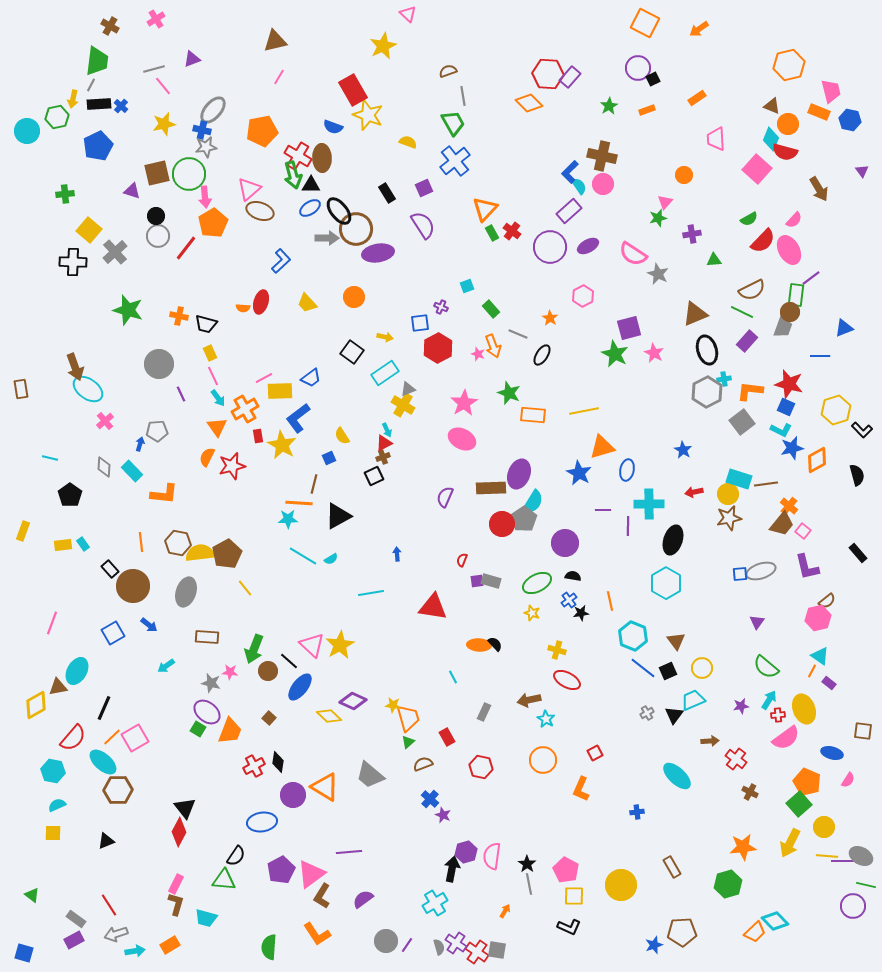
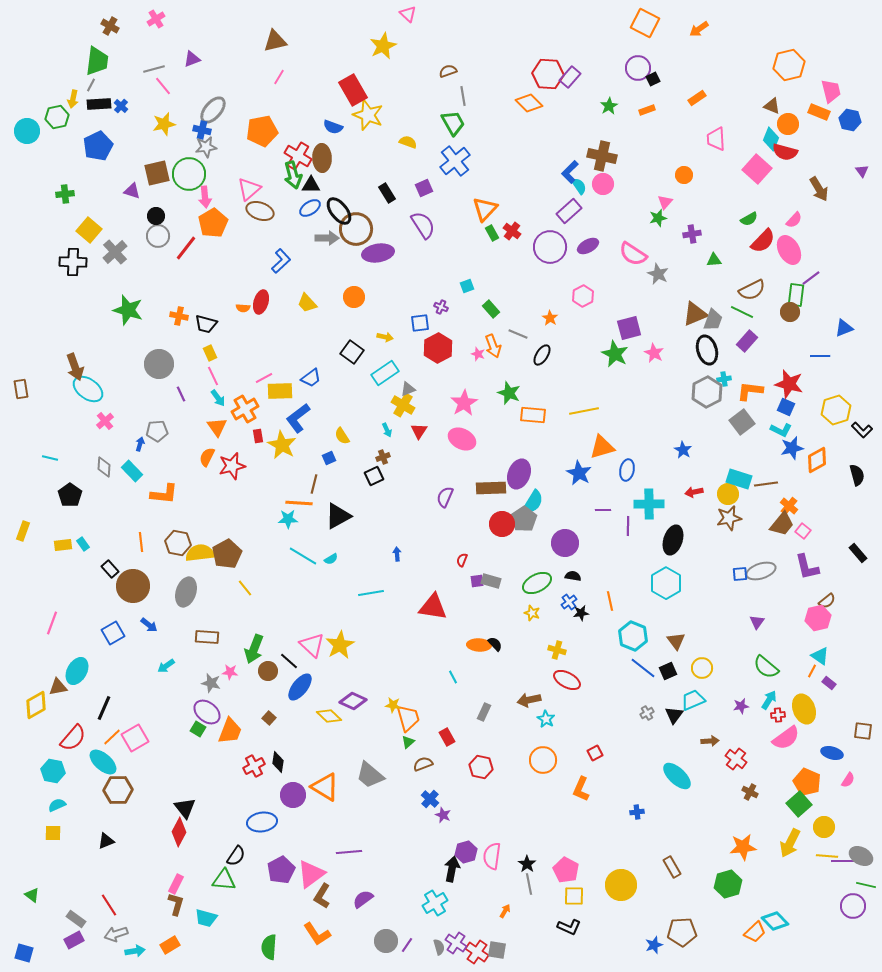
gray trapezoid at (783, 327): moved 70 px left, 7 px up
red triangle at (384, 443): moved 35 px right, 12 px up; rotated 30 degrees counterclockwise
blue cross at (569, 600): moved 2 px down
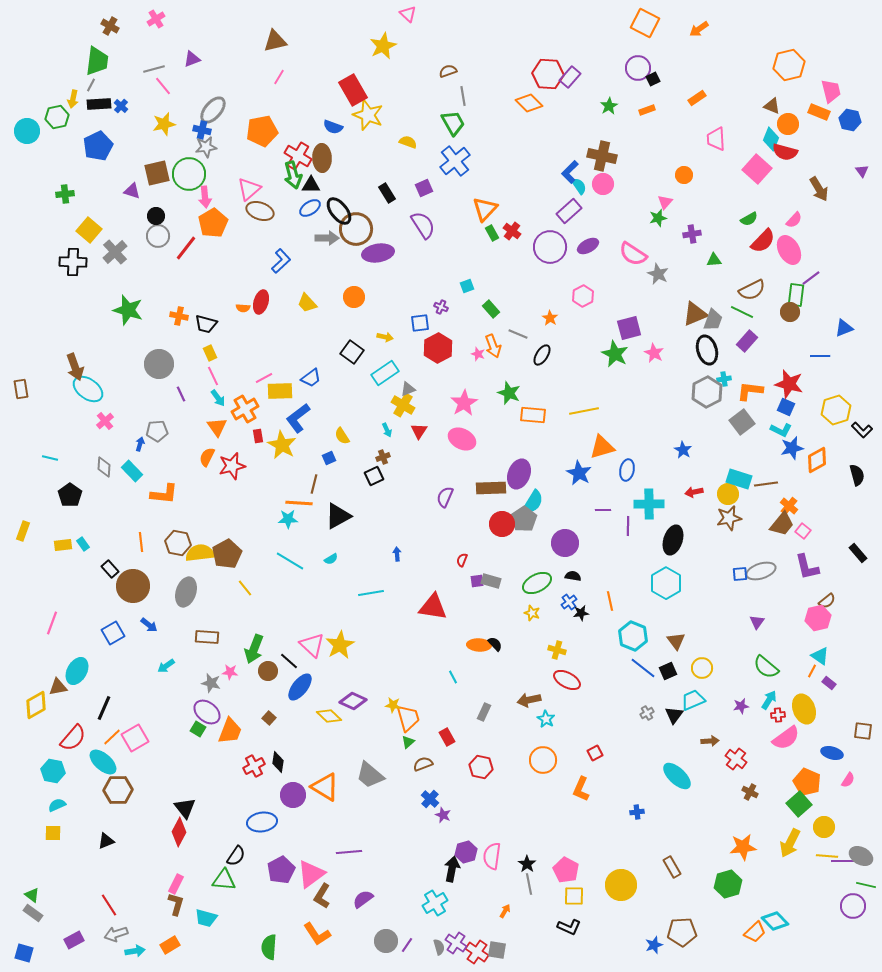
cyan line at (303, 556): moved 13 px left, 5 px down
gray rectangle at (76, 919): moved 43 px left, 6 px up
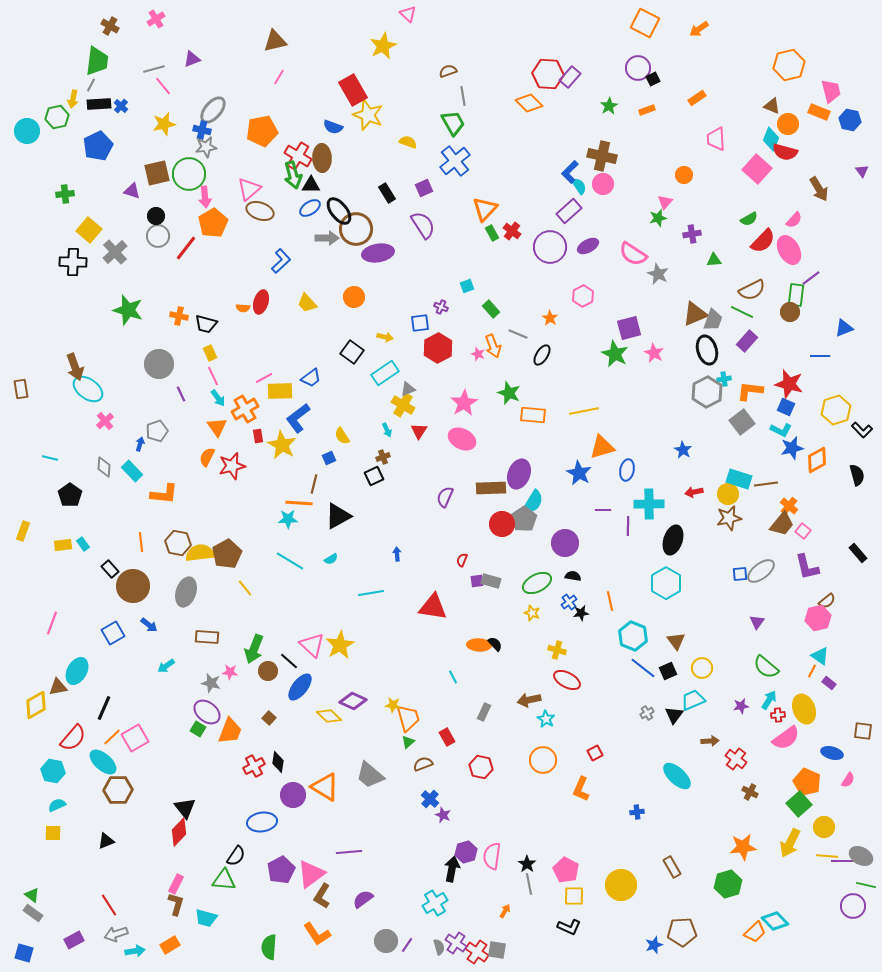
gray pentagon at (157, 431): rotated 15 degrees counterclockwise
gray ellipse at (761, 571): rotated 20 degrees counterclockwise
red diamond at (179, 832): rotated 16 degrees clockwise
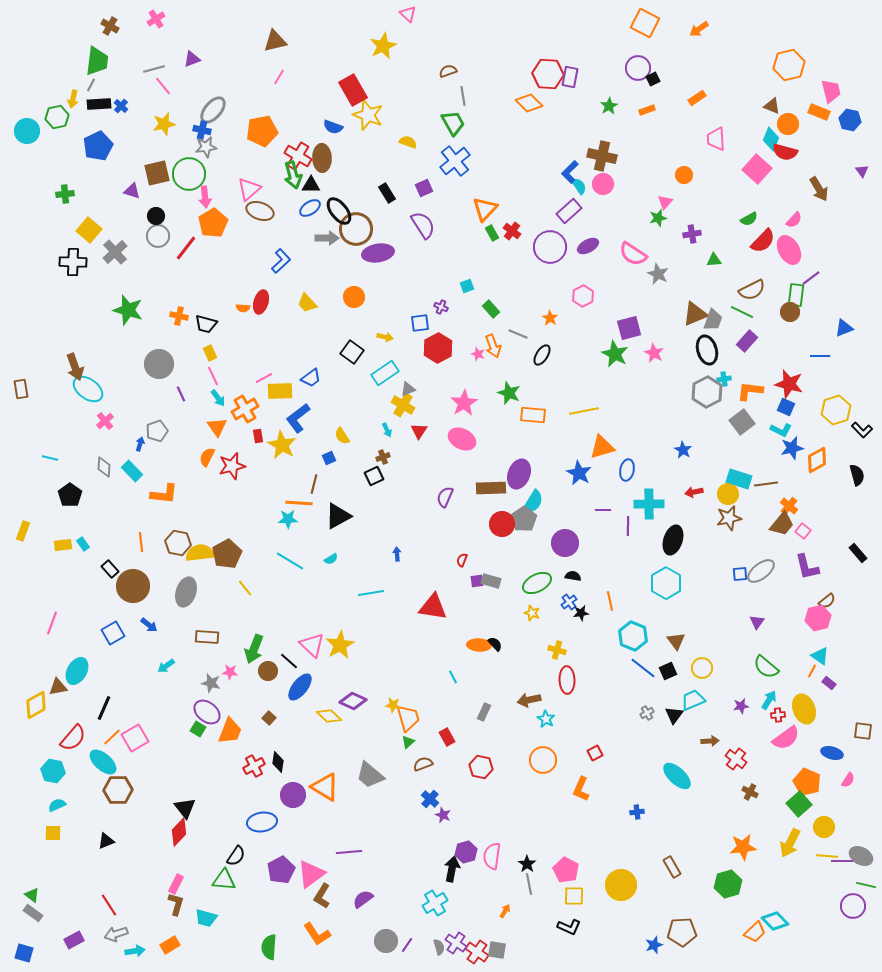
purple rectangle at (570, 77): rotated 30 degrees counterclockwise
red ellipse at (567, 680): rotated 60 degrees clockwise
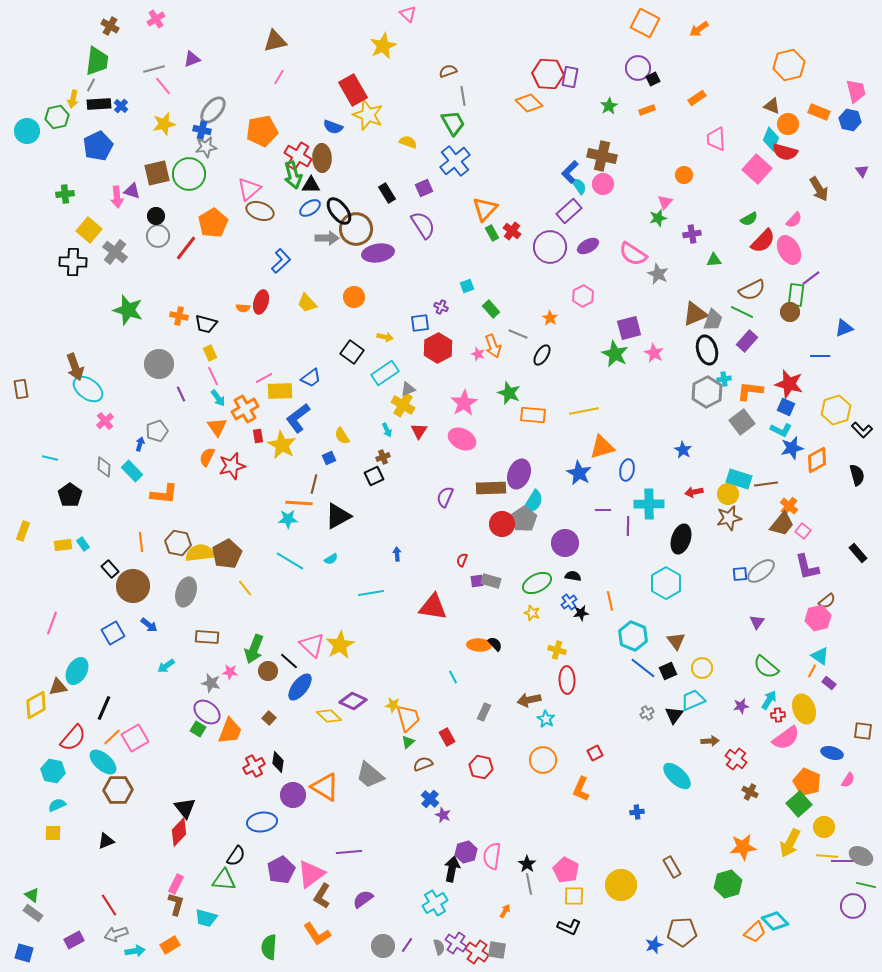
pink trapezoid at (831, 91): moved 25 px right
pink arrow at (205, 197): moved 88 px left
gray cross at (115, 252): rotated 10 degrees counterclockwise
black ellipse at (673, 540): moved 8 px right, 1 px up
gray circle at (386, 941): moved 3 px left, 5 px down
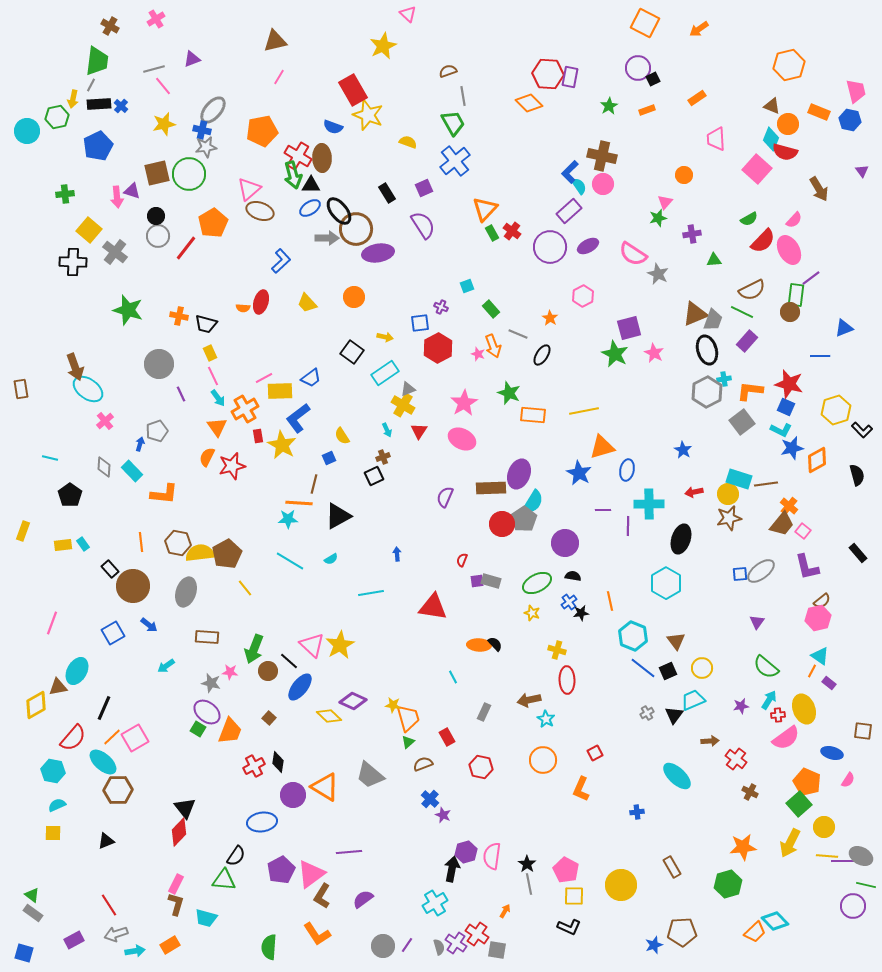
brown semicircle at (827, 601): moved 5 px left
red cross at (477, 952): moved 18 px up
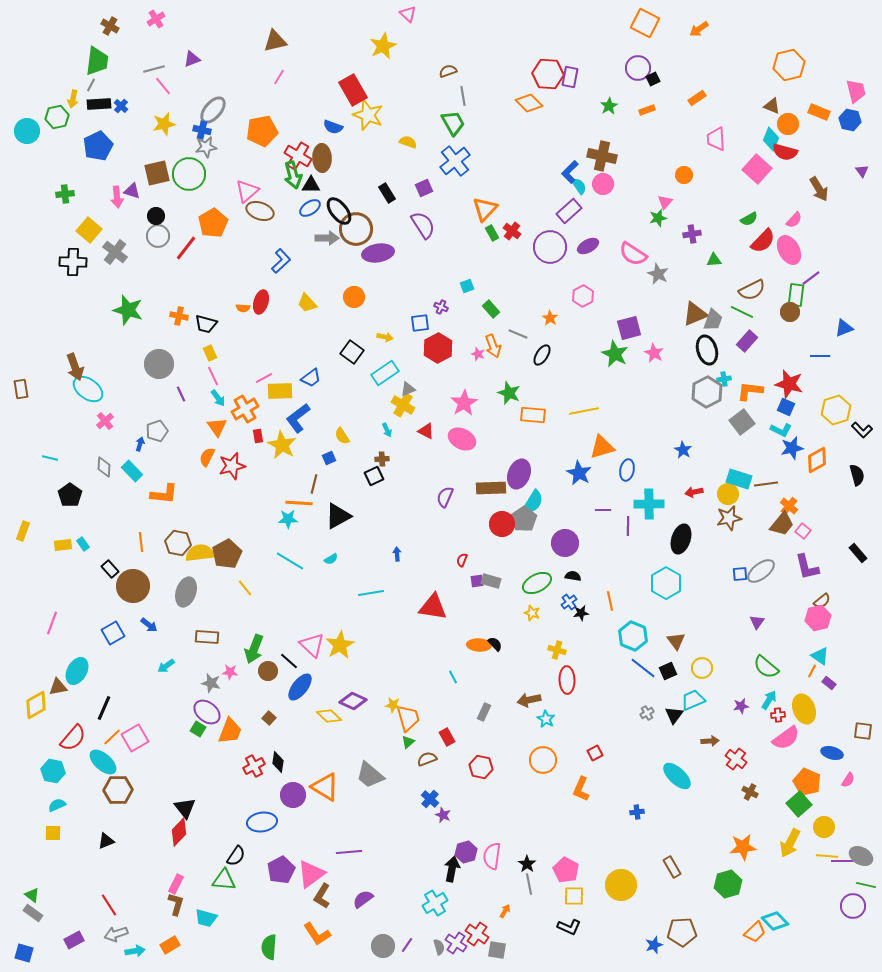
pink triangle at (249, 189): moved 2 px left, 2 px down
red triangle at (419, 431): moved 7 px right; rotated 36 degrees counterclockwise
brown cross at (383, 457): moved 1 px left, 2 px down; rotated 16 degrees clockwise
brown semicircle at (423, 764): moved 4 px right, 5 px up
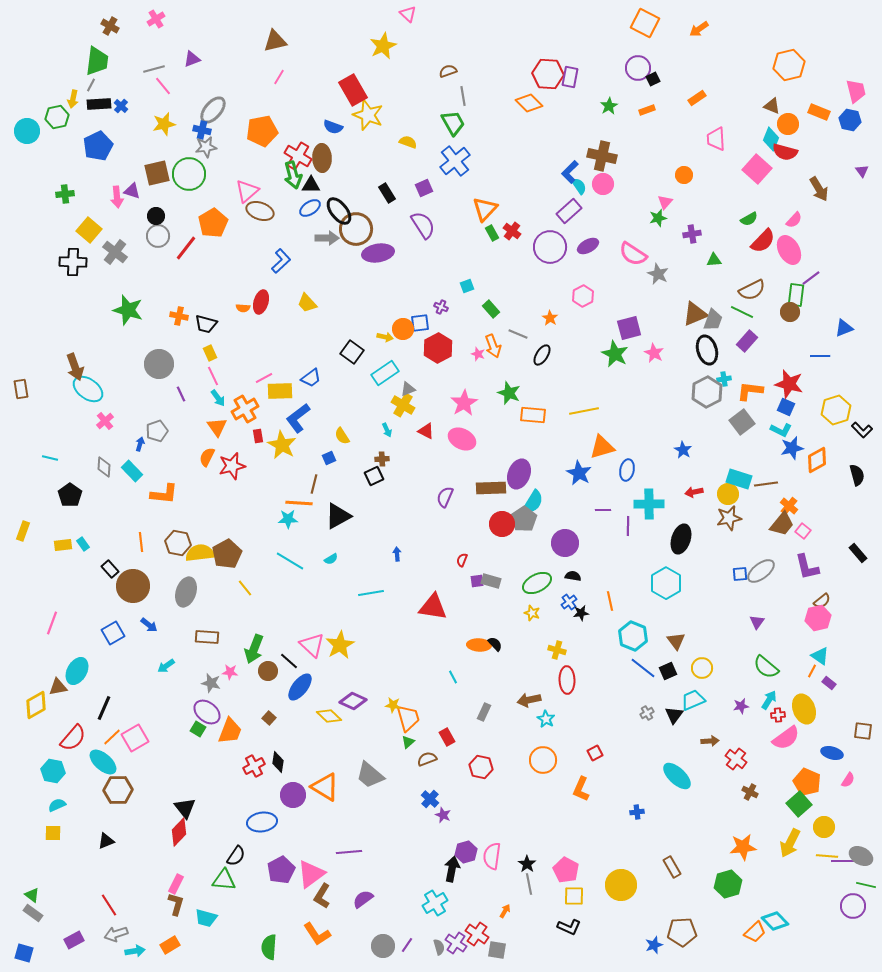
orange circle at (354, 297): moved 49 px right, 32 px down
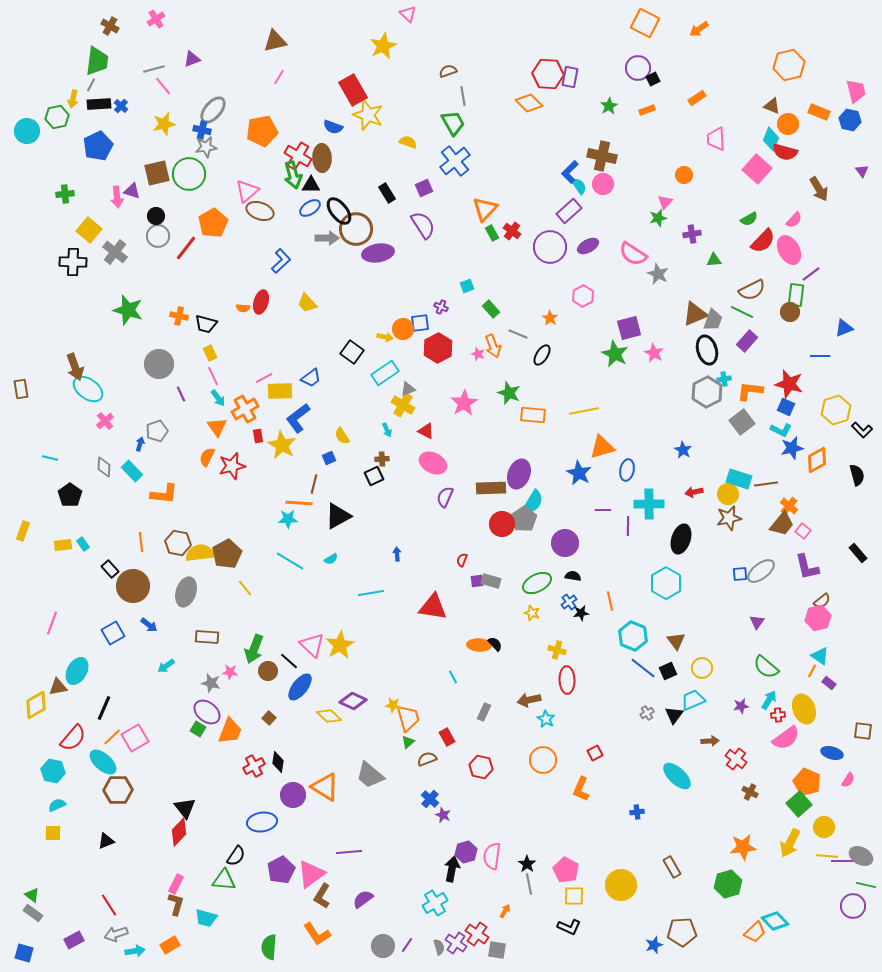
purple line at (811, 278): moved 4 px up
pink ellipse at (462, 439): moved 29 px left, 24 px down
